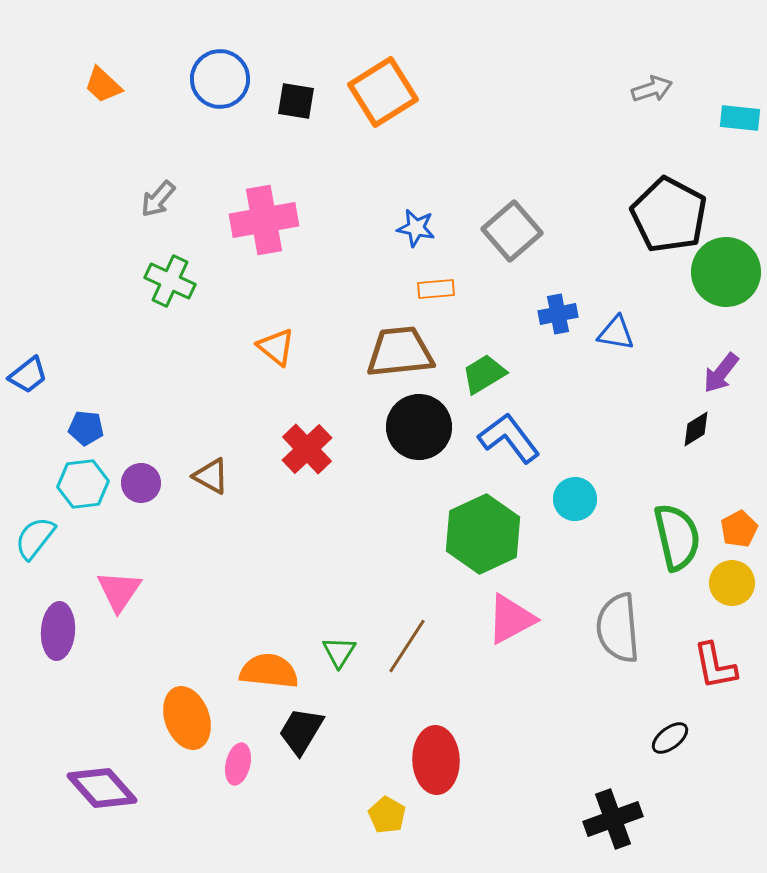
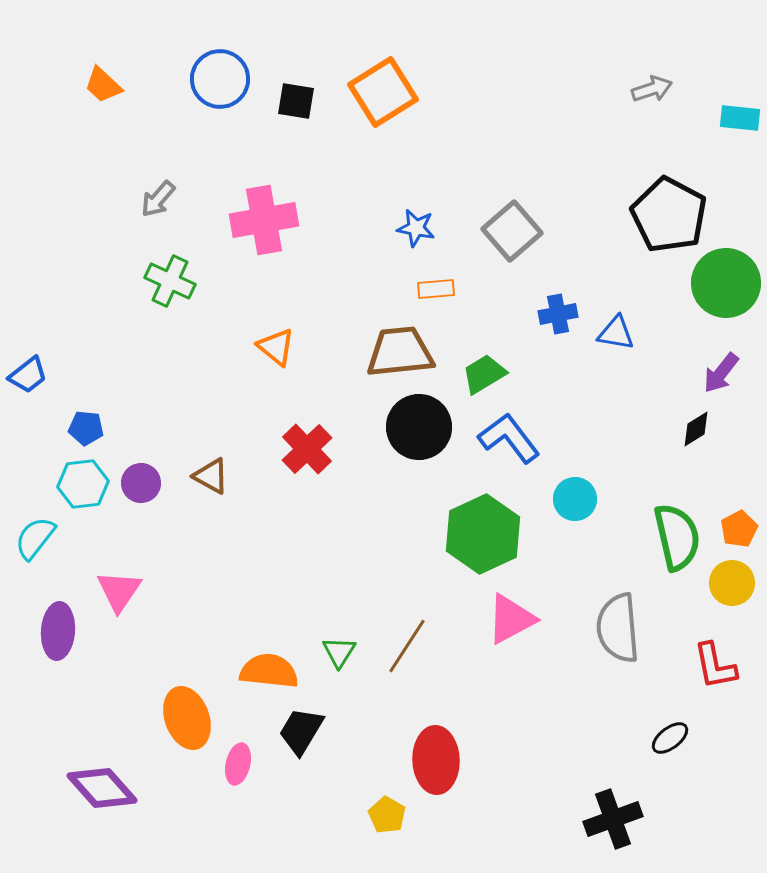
green circle at (726, 272): moved 11 px down
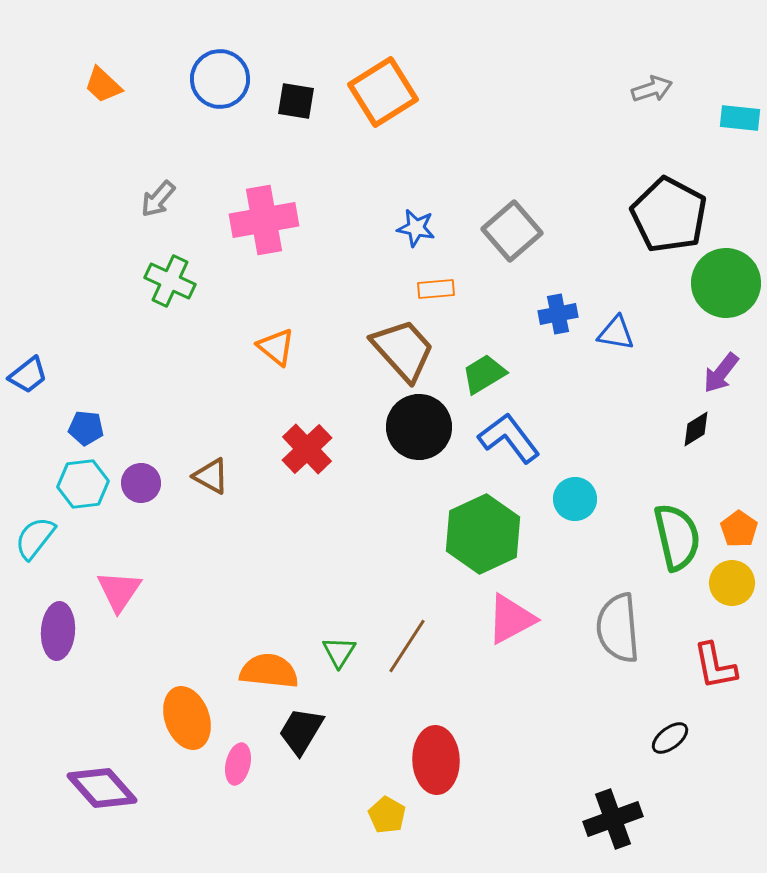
brown trapezoid at (400, 352): moved 3 px right, 2 px up; rotated 54 degrees clockwise
orange pentagon at (739, 529): rotated 9 degrees counterclockwise
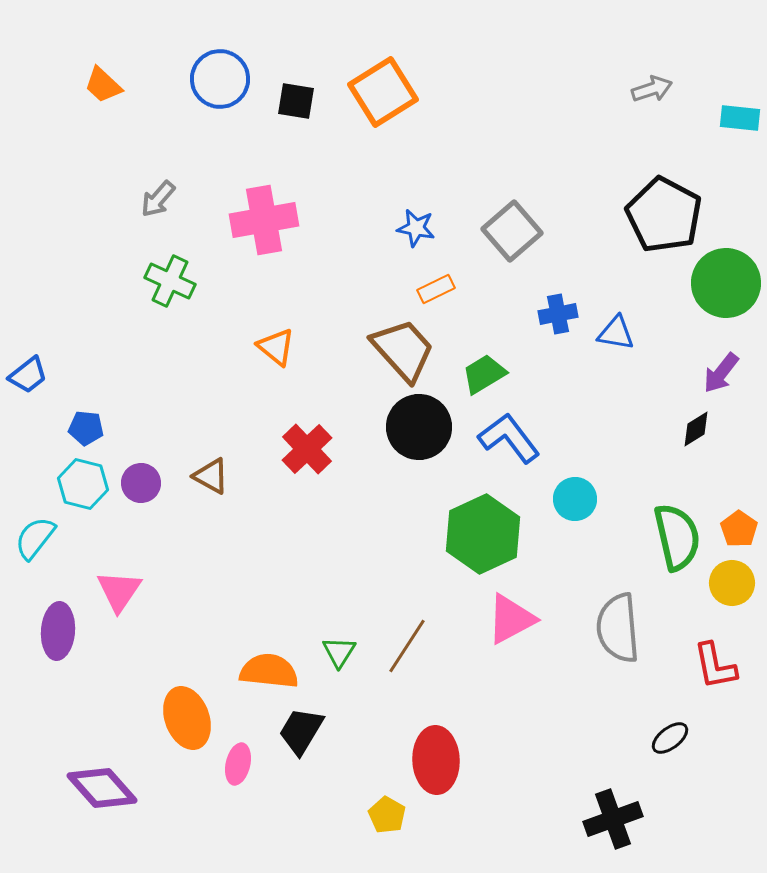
black pentagon at (669, 215): moved 5 px left
orange rectangle at (436, 289): rotated 21 degrees counterclockwise
cyan hexagon at (83, 484): rotated 21 degrees clockwise
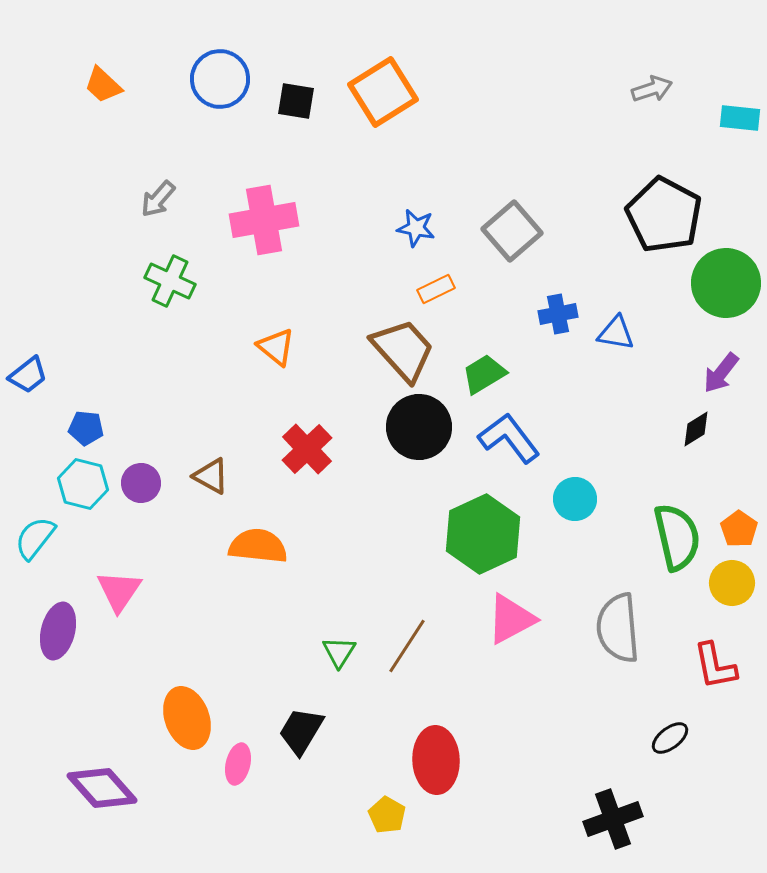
purple ellipse at (58, 631): rotated 10 degrees clockwise
orange semicircle at (269, 671): moved 11 px left, 125 px up
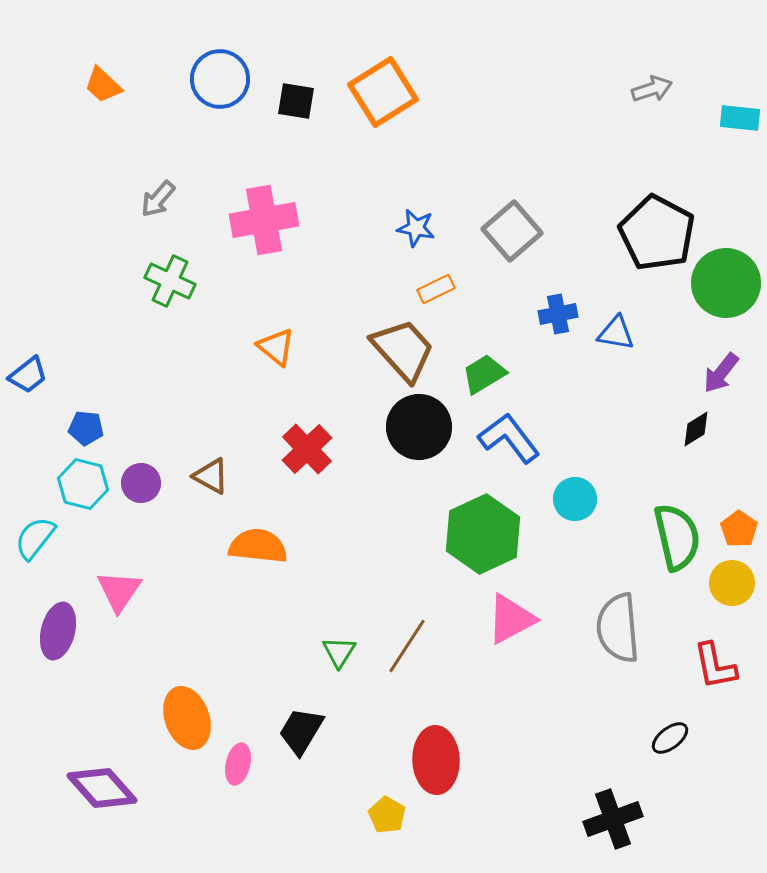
black pentagon at (664, 215): moved 7 px left, 18 px down
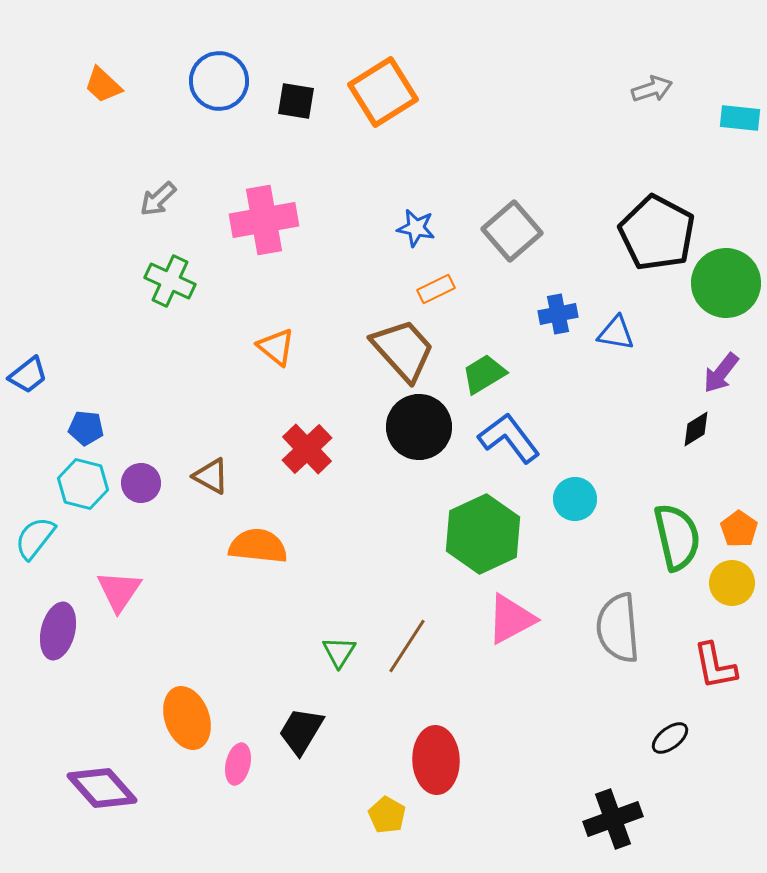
blue circle at (220, 79): moved 1 px left, 2 px down
gray arrow at (158, 199): rotated 6 degrees clockwise
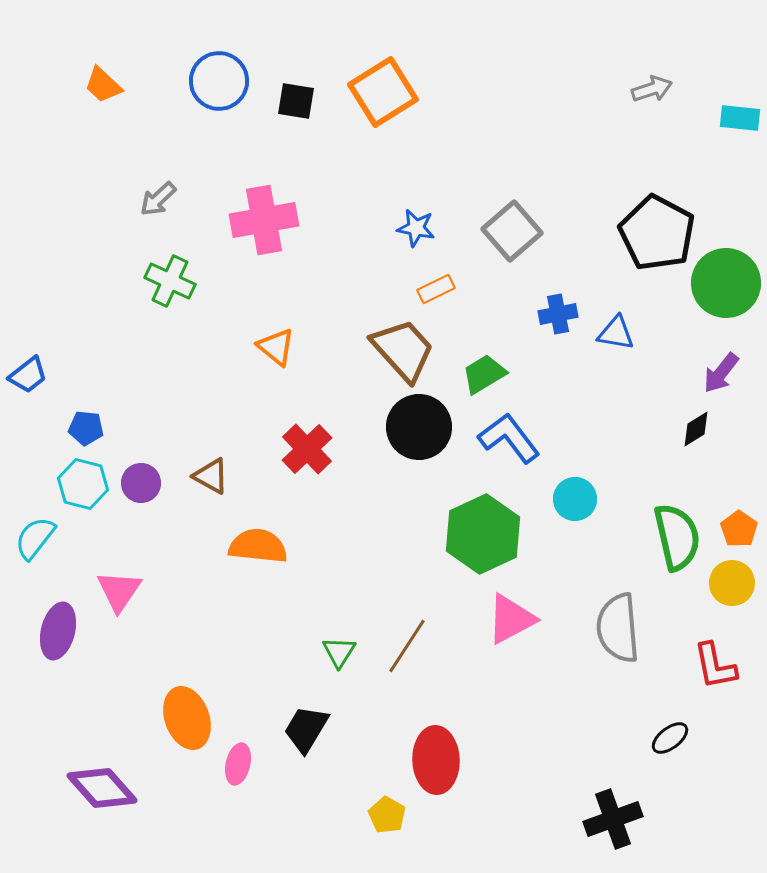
black trapezoid at (301, 731): moved 5 px right, 2 px up
